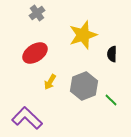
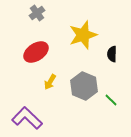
red ellipse: moved 1 px right, 1 px up
gray hexagon: rotated 16 degrees counterclockwise
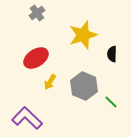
red ellipse: moved 6 px down
green line: moved 2 px down
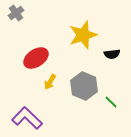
gray cross: moved 21 px left
black semicircle: rotated 98 degrees counterclockwise
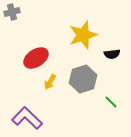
gray cross: moved 4 px left, 1 px up; rotated 21 degrees clockwise
gray hexagon: moved 1 px left, 7 px up; rotated 20 degrees clockwise
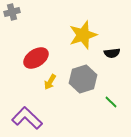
black semicircle: moved 1 px up
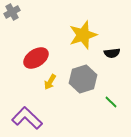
gray cross: rotated 14 degrees counterclockwise
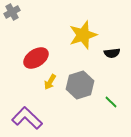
gray hexagon: moved 3 px left, 6 px down
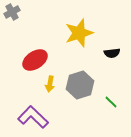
yellow star: moved 4 px left, 2 px up
red ellipse: moved 1 px left, 2 px down
yellow arrow: moved 2 px down; rotated 21 degrees counterclockwise
purple L-shape: moved 6 px right, 1 px up
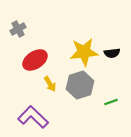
gray cross: moved 6 px right, 17 px down
yellow star: moved 5 px right, 19 px down; rotated 12 degrees clockwise
yellow arrow: rotated 42 degrees counterclockwise
green line: rotated 64 degrees counterclockwise
